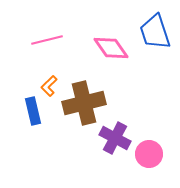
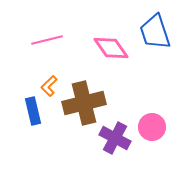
pink circle: moved 3 px right, 27 px up
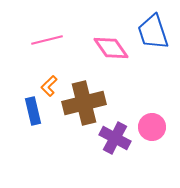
blue trapezoid: moved 2 px left
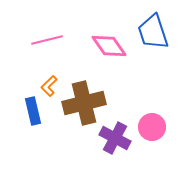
pink diamond: moved 2 px left, 2 px up
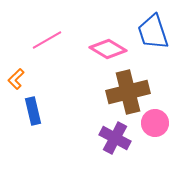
pink line: rotated 16 degrees counterclockwise
pink diamond: moved 1 px left, 3 px down; rotated 24 degrees counterclockwise
orange L-shape: moved 33 px left, 7 px up
brown cross: moved 44 px right, 11 px up
pink circle: moved 3 px right, 4 px up
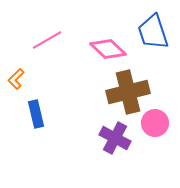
pink diamond: rotated 12 degrees clockwise
blue rectangle: moved 3 px right, 3 px down
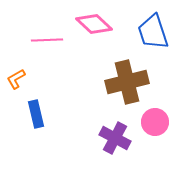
pink line: rotated 28 degrees clockwise
pink diamond: moved 14 px left, 25 px up
orange L-shape: rotated 15 degrees clockwise
brown cross: moved 1 px left, 10 px up
pink circle: moved 1 px up
